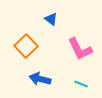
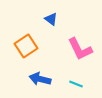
orange square: rotated 10 degrees clockwise
cyan line: moved 5 px left
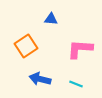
blue triangle: rotated 32 degrees counterclockwise
pink L-shape: rotated 120 degrees clockwise
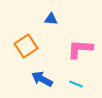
blue arrow: moved 2 px right; rotated 15 degrees clockwise
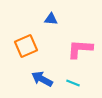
orange square: rotated 10 degrees clockwise
cyan line: moved 3 px left, 1 px up
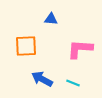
orange square: rotated 20 degrees clockwise
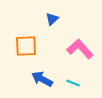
blue triangle: moved 1 px right; rotated 48 degrees counterclockwise
pink L-shape: rotated 44 degrees clockwise
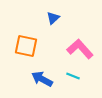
blue triangle: moved 1 px right, 1 px up
orange square: rotated 15 degrees clockwise
cyan line: moved 7 px up
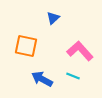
pink L-shape: moved 2 px down
